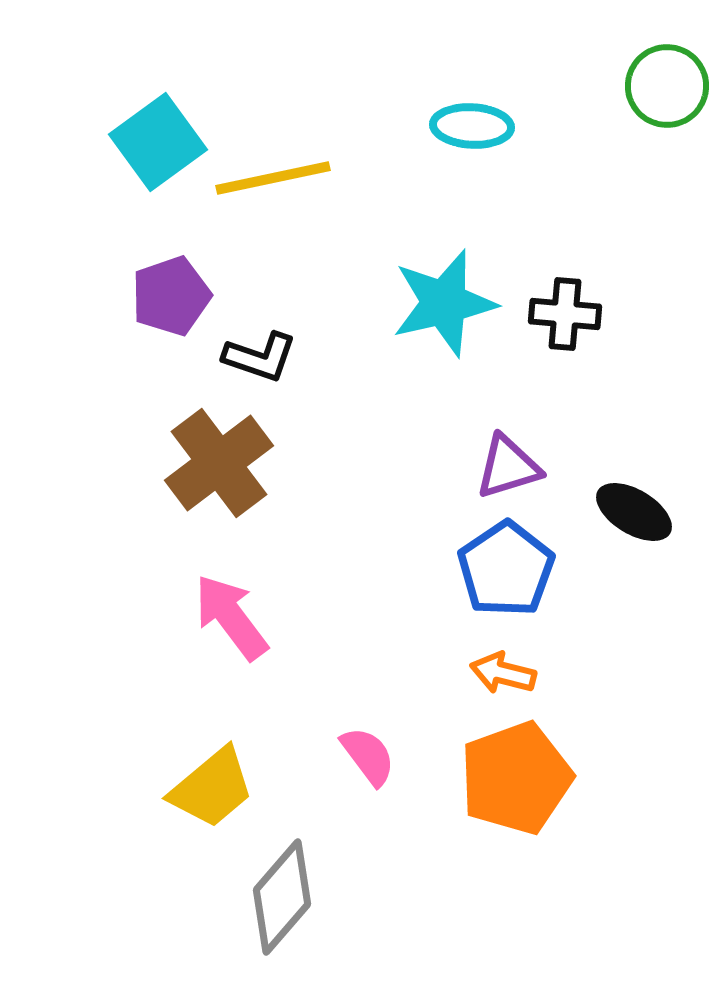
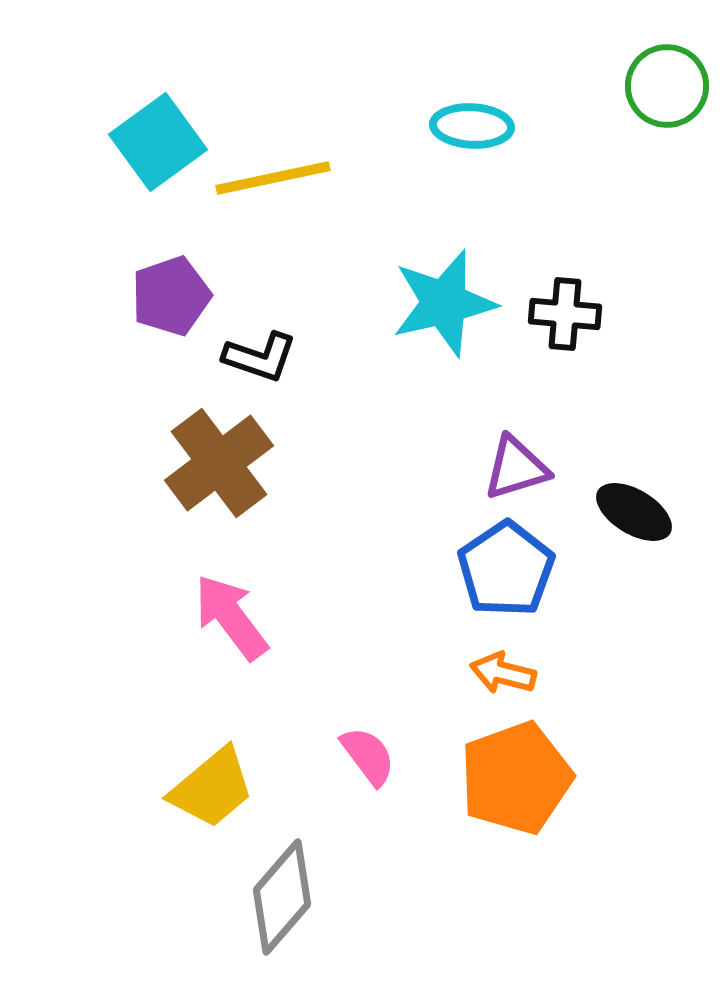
purple triangle: moved 8 px right, 1 px down
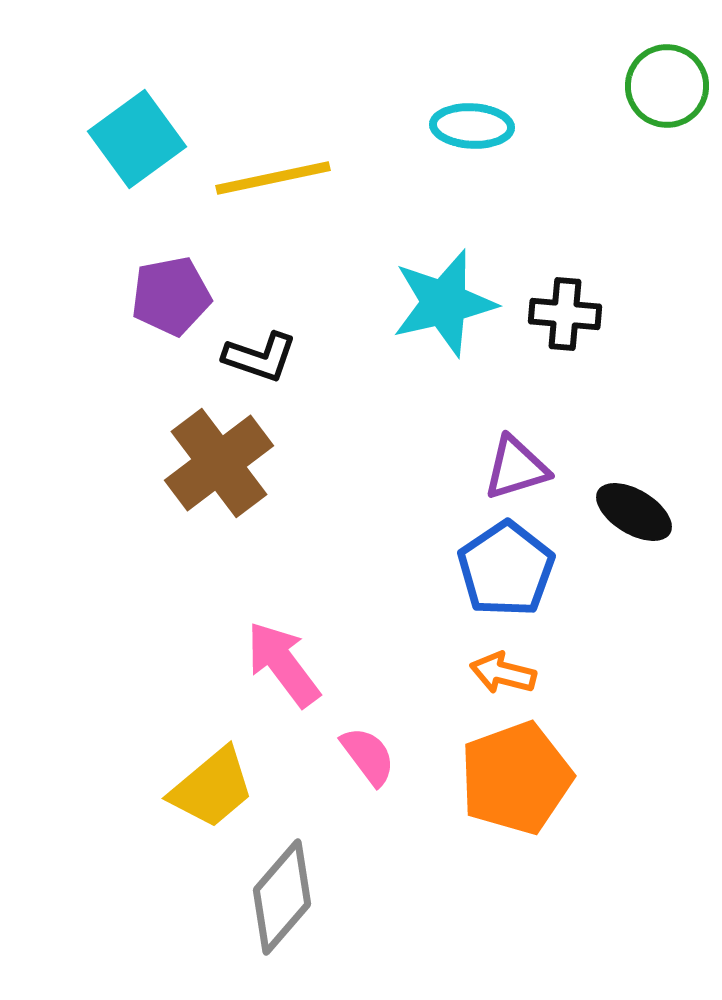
cyan square: moved 21 px left, 3 px up
purple pentagon: rotated 8 degrees clockwise
pink arrow: moved 52 px right, 47 px down
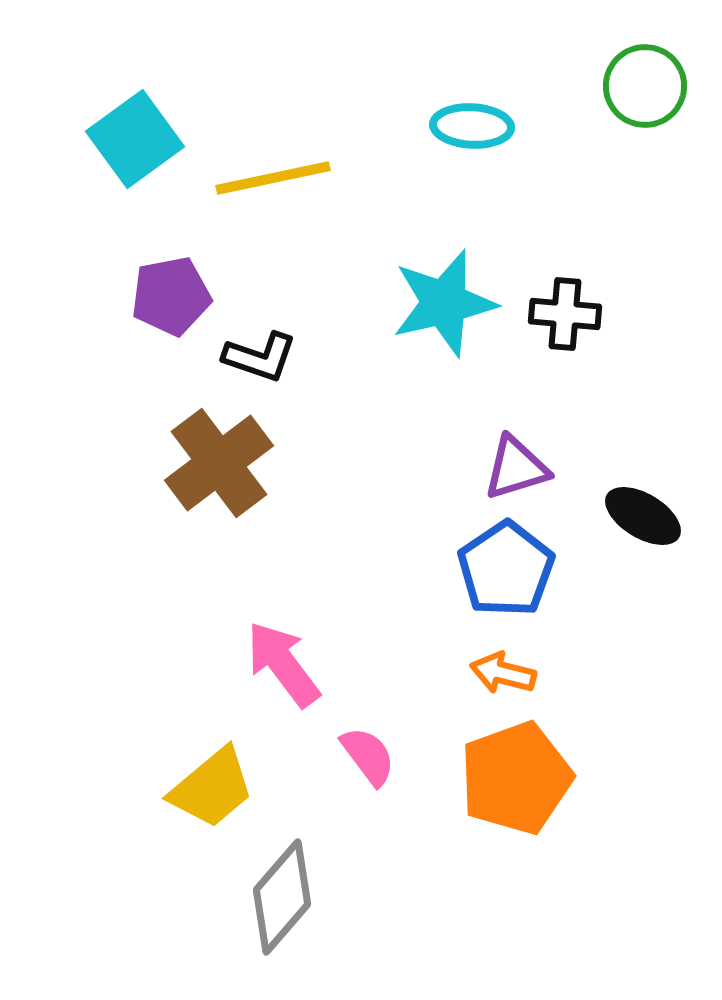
green circle: moved 22 px left
cyan square: moved 2 px left
black ellipse: moved 9 px right, 4 px down
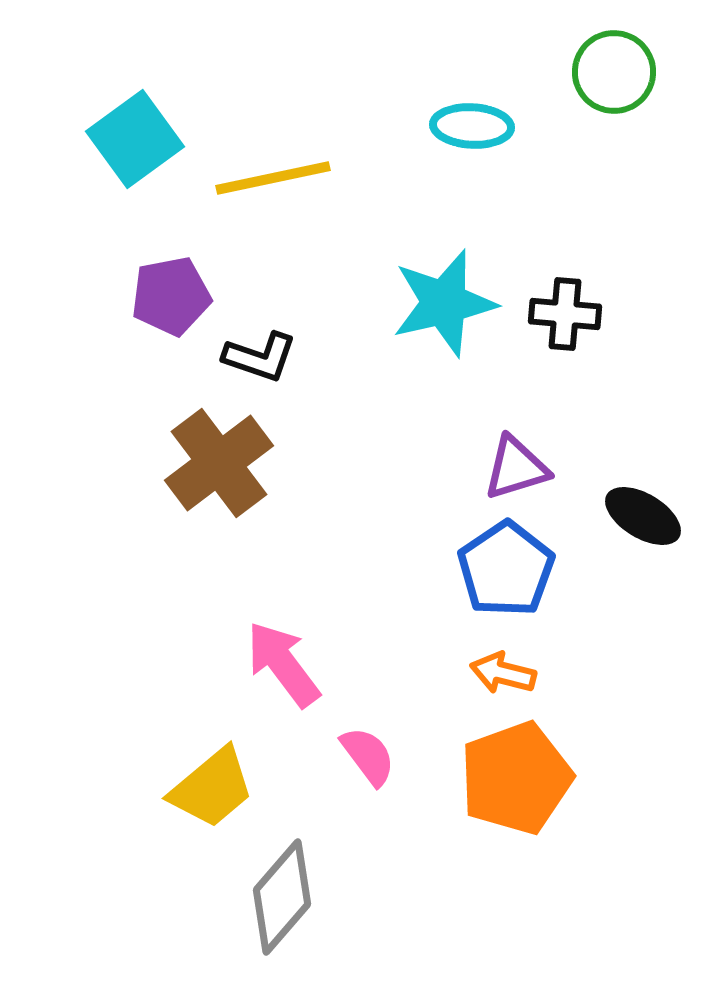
green circle: moved 31 px left, 14 px up
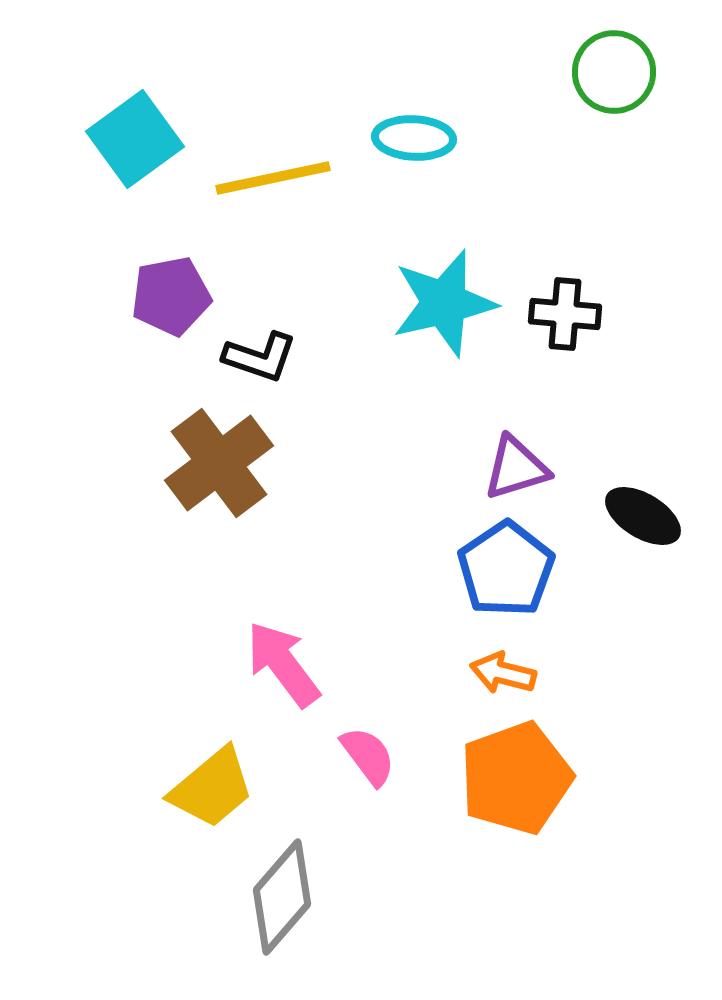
cyan ellipse: moved 58 px left, 12 px down
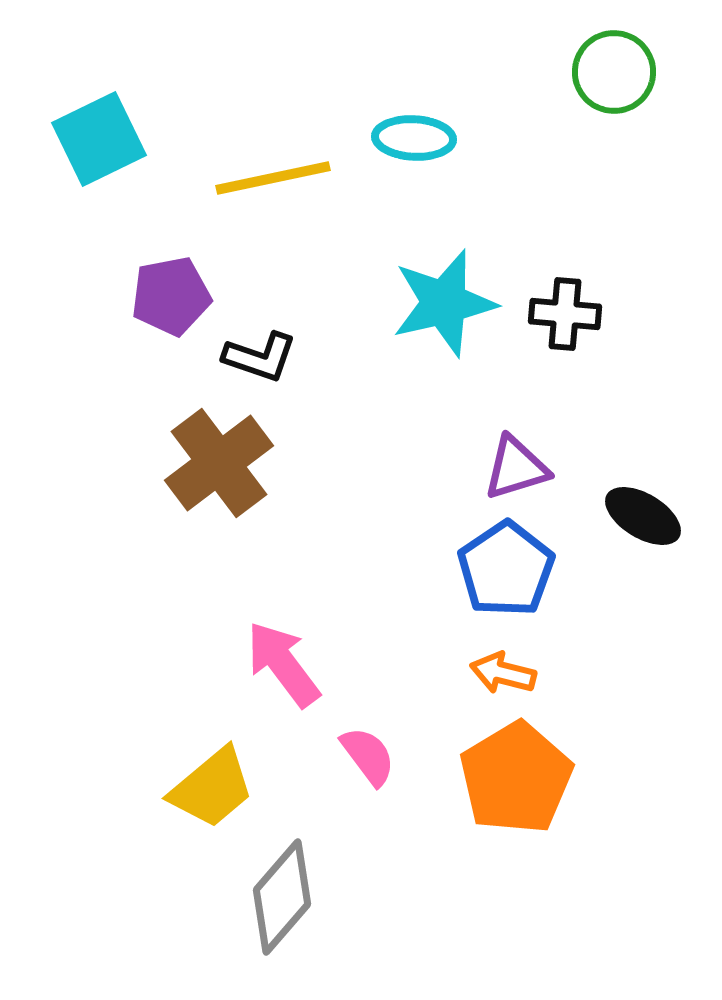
cyan square: moved 36 px left; rotated 10 degrees clockwise
orange pentagon: rotated 11 degrees counterclockwise
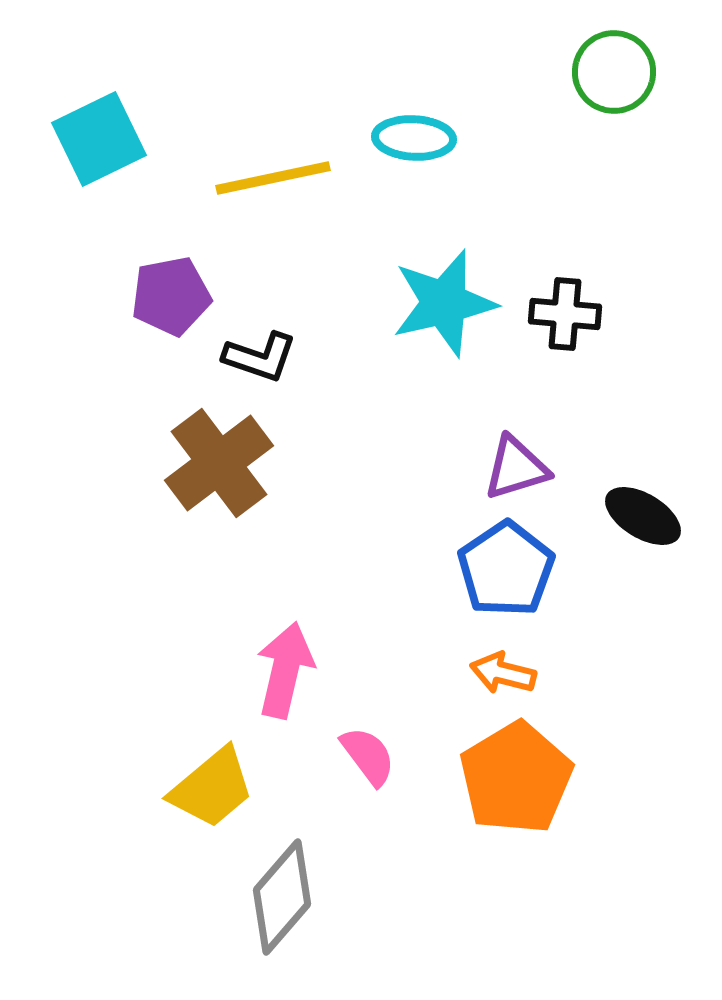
pink arrow: moved 2 px right, 6 px down; rotated 50 degrees clockwise
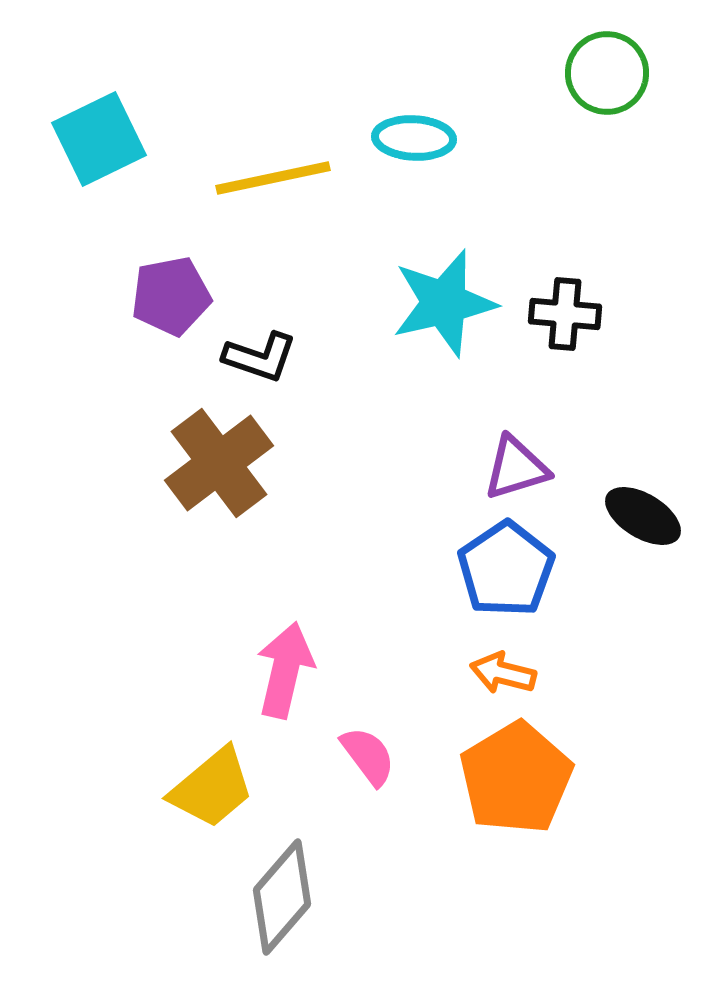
green circle: moved 7 px left, 1 px down
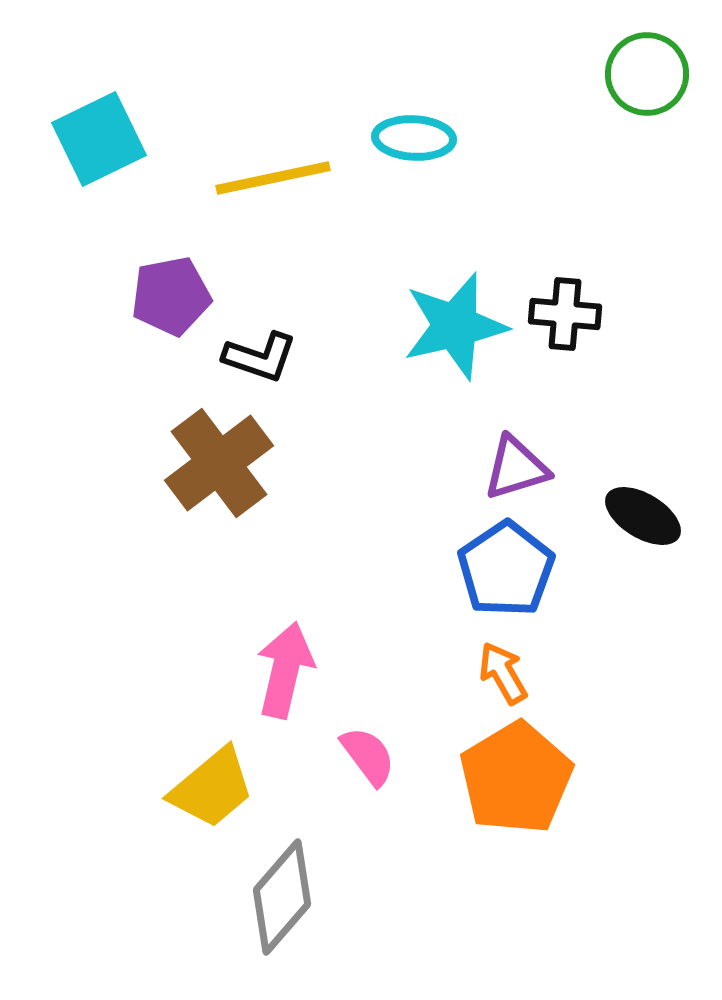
green circle: moved 40 px right, 1 px down
cyan star: moved 11 px right, 23 px down
orange arrow: rotated 46 degrees clockwise
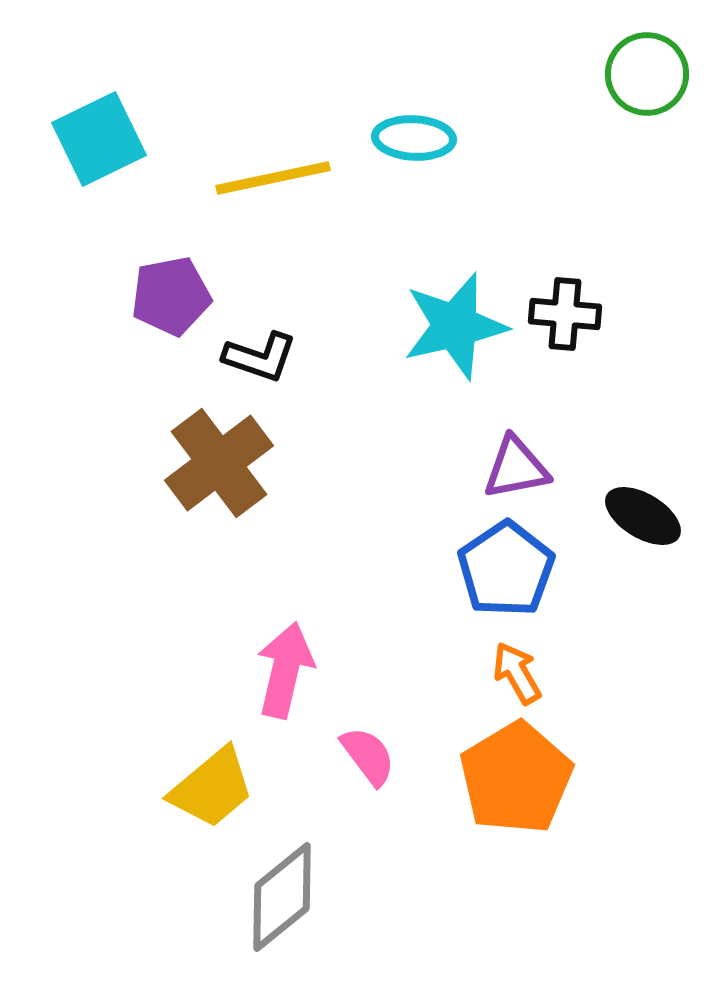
purple triangle: rotated 6 degrees clockwise
orange arrow: moved 14 px right
gray diamond: rotated 10 degrees clockwise
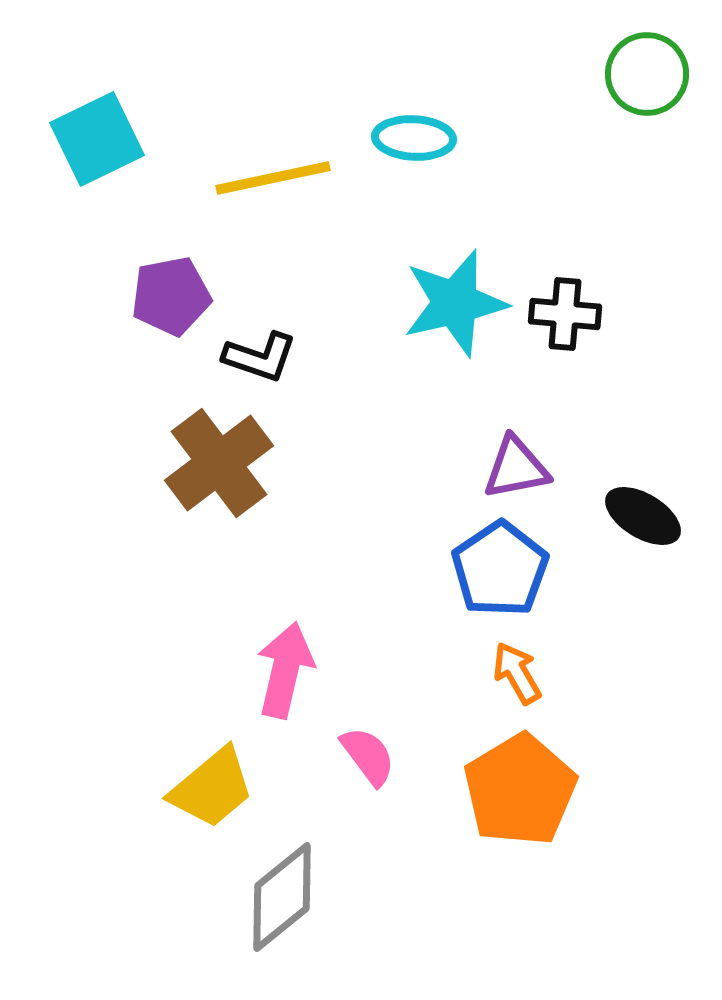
cyan square: moved 2 px left
cyan star: moved 23 px up
blue pentagon: moved 6 px left
orange pentagon: moved 4 px right, 12 px down
